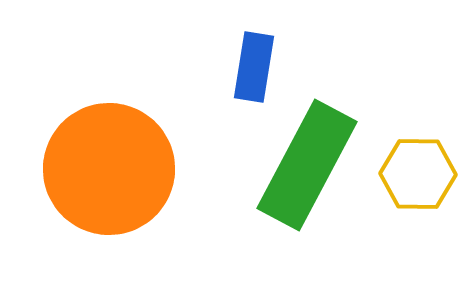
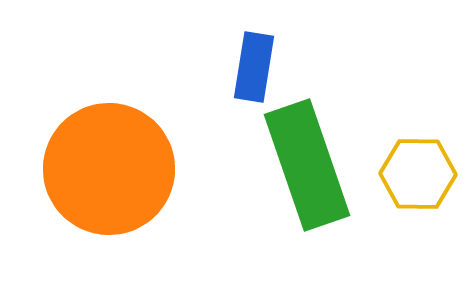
green rectangle: rotated 47 degrees counterclockwise
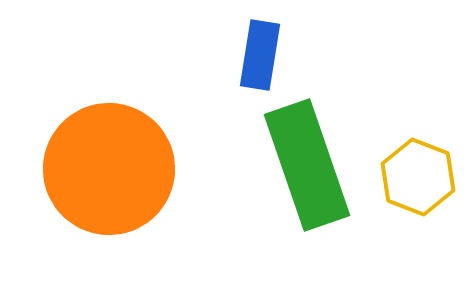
blue rectangle: moved 6 px right, 12 px up
yellow hexagon: moved 3 px down; rotated 20 degrees clockwise
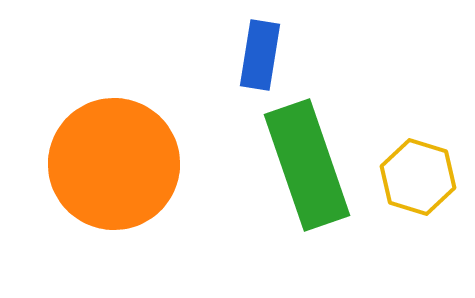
orange circle: moved 5 px right, 5 px up
yellow hexagon: rotated 4 degrees counterclockwise
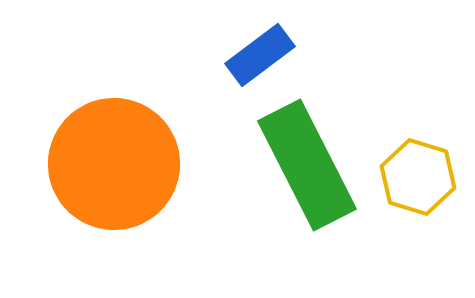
blue rectangle: rotated 44 degrees clockwise
green rectangle: rotated 8 degrees counterclockwise
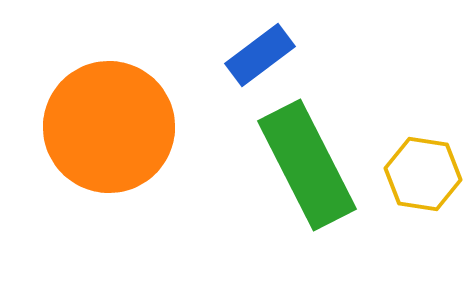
orange circle: moved 5 px left, 37 px up
yellow hexagon: moved 5 px right, 3 px up; rotated 8 degrees counterclockwise
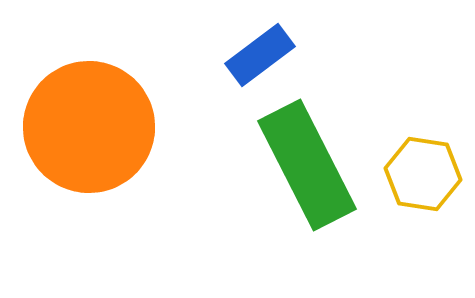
orange circle: moved 20 px left
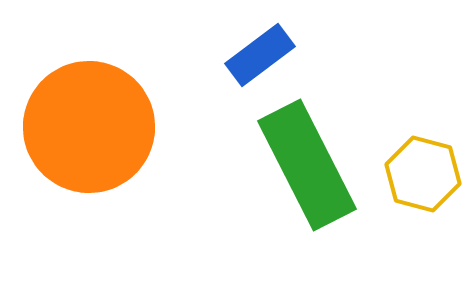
yellow hexagon: rotated 6 degrees clockwise
